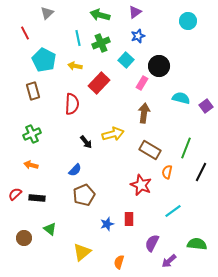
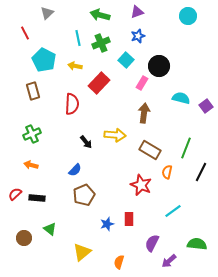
purple triangle at (135, 12): moved 2 px right; rotated 16 degrees clockwise
cyan circle at (188, 21): moved 5 px up
yellow arrow at (113, 134): moved 2 px right, 1 px down; rotated 20 degrees clockwise
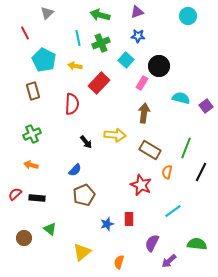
blue star at (138, 36): rotated 24 degrees clockwise
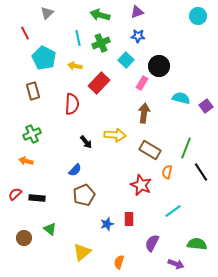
cyan circle at (188, 16): moved 10 px right
cyan pentagon at (44, 60): moved 2 px up
orange arrow at (31, 165): moved 5 px left, 4 px up
black line at (201, 172): rotated 60 degrees counterclockwise
purple arrow at (169, 261): moved 7 px right, 3 px down; rotated 119 degrees counterclockwise
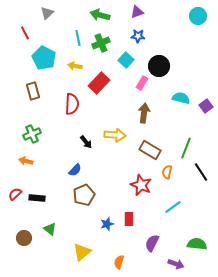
cyan line at (173, 211): moved 4 px up
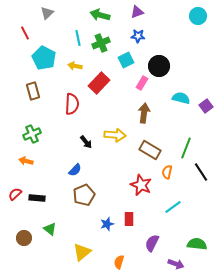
cyan square at (126, 60): rotated 21 degrees clockwise
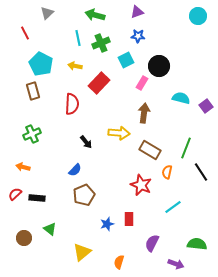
green arrow at (100, 15): moved 5 px left
cyan pentagon at (44, 58): moved 3 px left, 6 px down
yellow arrow at (115, 135): moved 4 px right, 2 px up
orange arrow at (26, 161): moved 3 px left, 6 px down
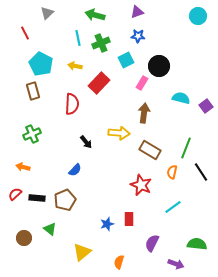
orange semicircle at (167, 172): moved 5 px right
brown pentagon at (84, 195): moved 19 px left, 5 px down
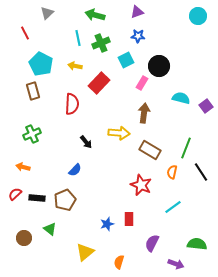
yellow triangle at (82, 252): moved 3 px right
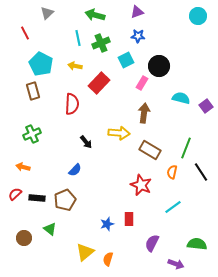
orange semicircle at (119, 262): moved 11 px left, 3 px up
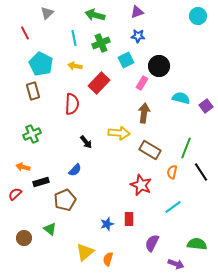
cyan line at (78, 38): moved 4 px left
black rectangle at (37, 198): moved 4 px right, 16 px up; rotated 21 degrees counterclockwise
